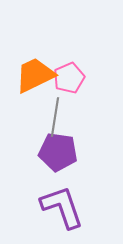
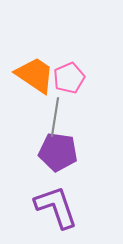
orange trapezoid: rotated 60 degrees clockwise
purple L-shape: moved 6 px left
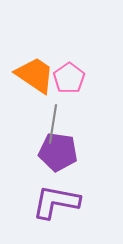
pink pentagon: rotated 12 degrees counterclockwise
gray line: moved 2 px left, 7 px down
purple L-shape: moved 5 px up; rotated 60 degrees counterclockwise
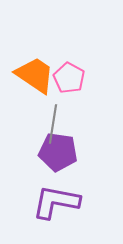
pink pentagon: rotated 8 degrees counterclockwise
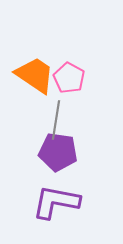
gray line: moved 3 px right, 4 px up
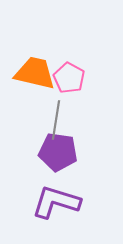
orange trapezoid: moved 2 px up; rotated 21 degrees counterclockwise
purple L-shape: rotated 6 degrees clockwise
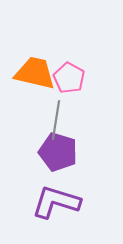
purple pentagon: rotated 9 degrees clockwise
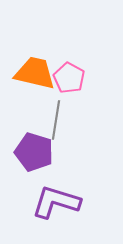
purple pentagon: moved 24 px left
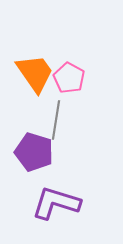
orange trapezoid: rotated 42 degrees clockwise
purple L-shape: moved 1 px down
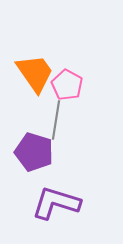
pink pentagon: moved 2 px left, 7 px down
